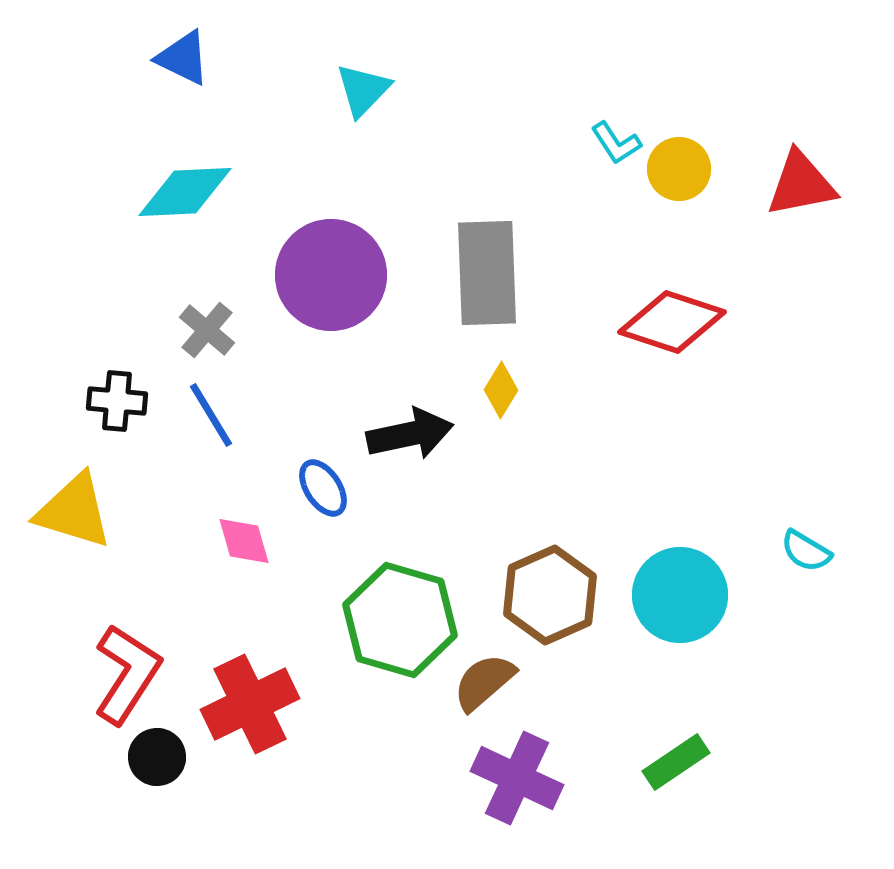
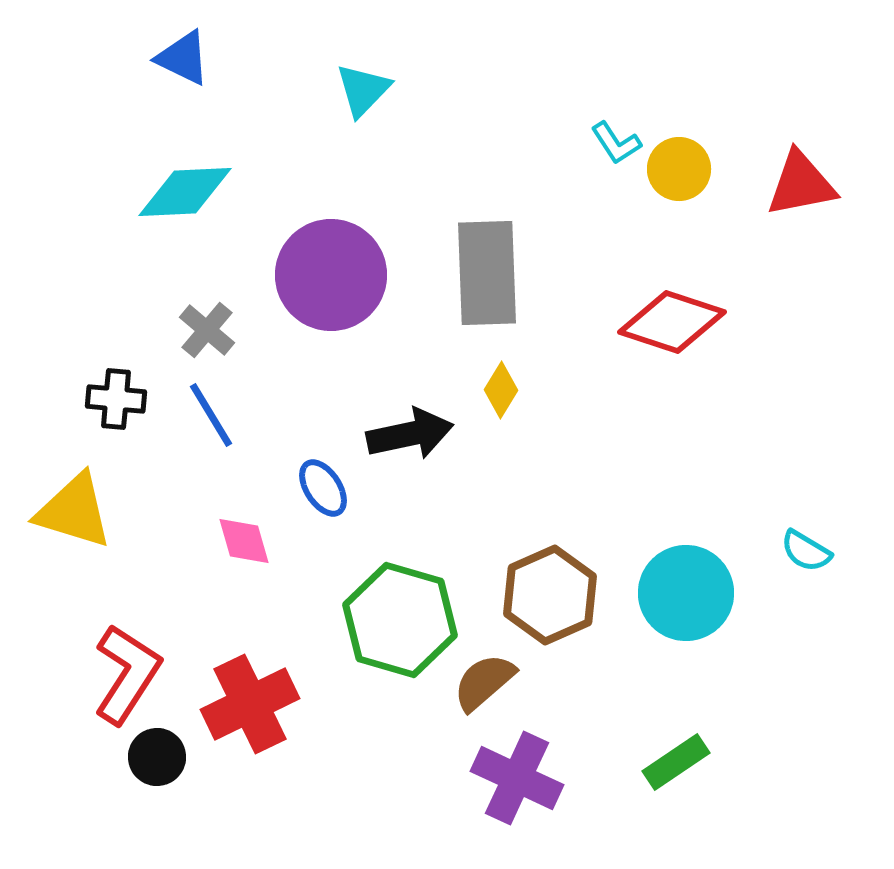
black cross: moved 1 px left, 2 px up
cyan circle: moved 6 px right, 2 px up
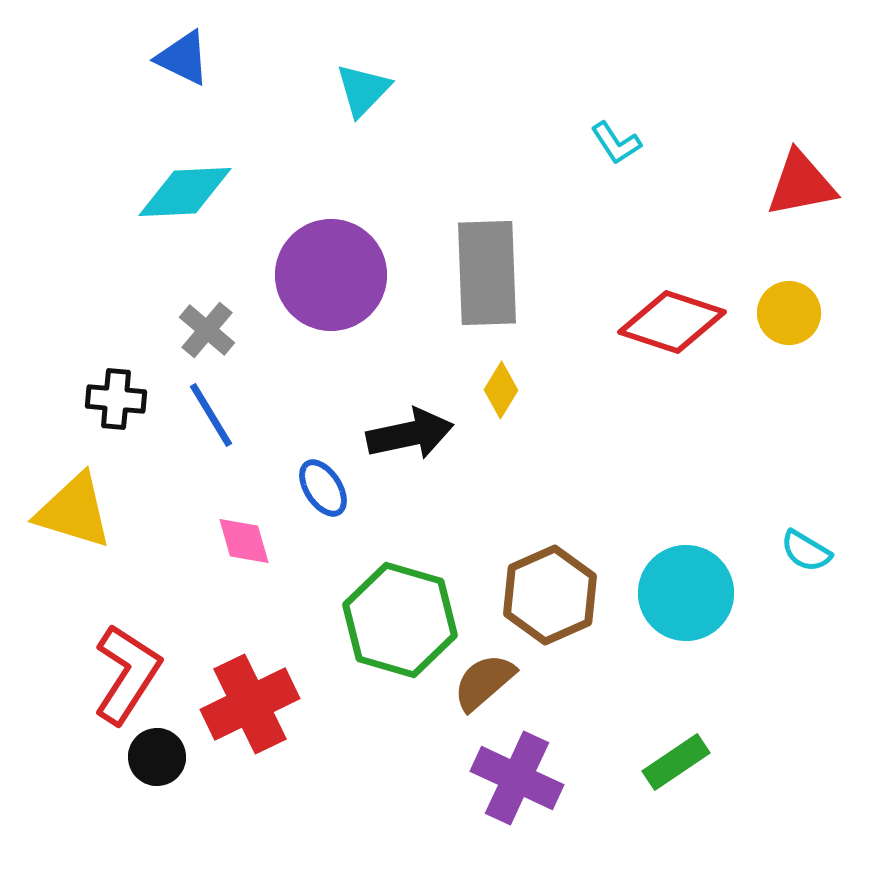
yellow circle: moved 110 px right, 144 px down
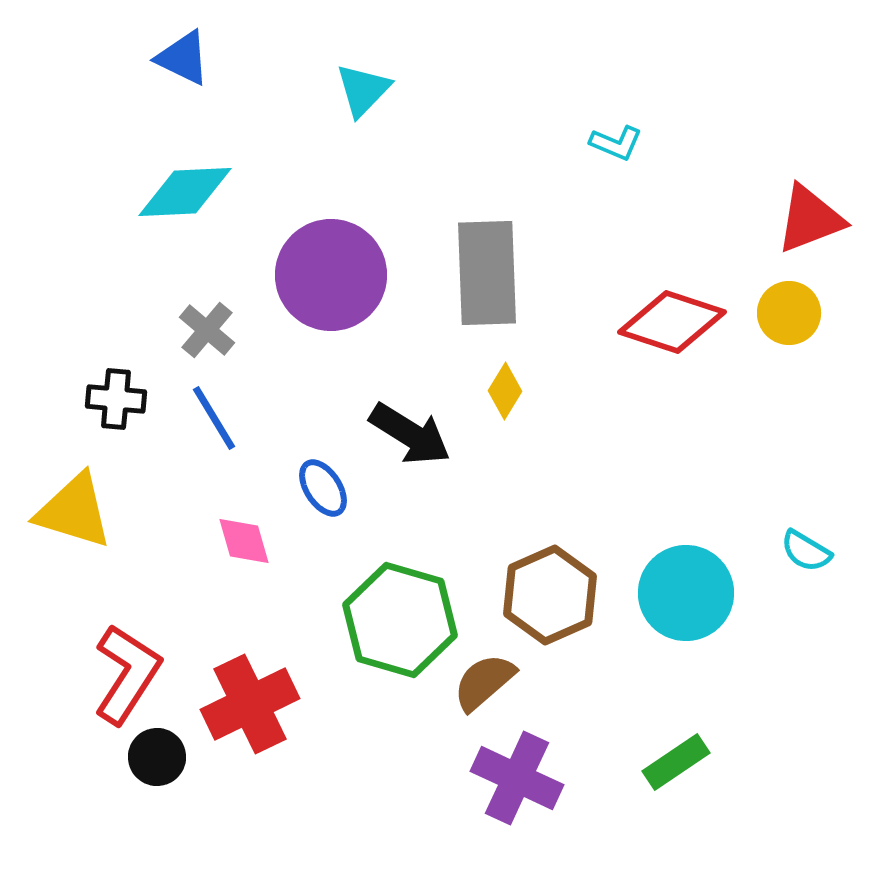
cyan L-shape: rotated 34 degrees counterclockwise
red triangle: moved 9 px right, 35 px down; rotated 10 degrees counterclockwise
yellow diamond: moved 4 px right, 1 px down
blue line: moved 3 px right, 3 px down
black arrow: rotated 44 degrees clockwise
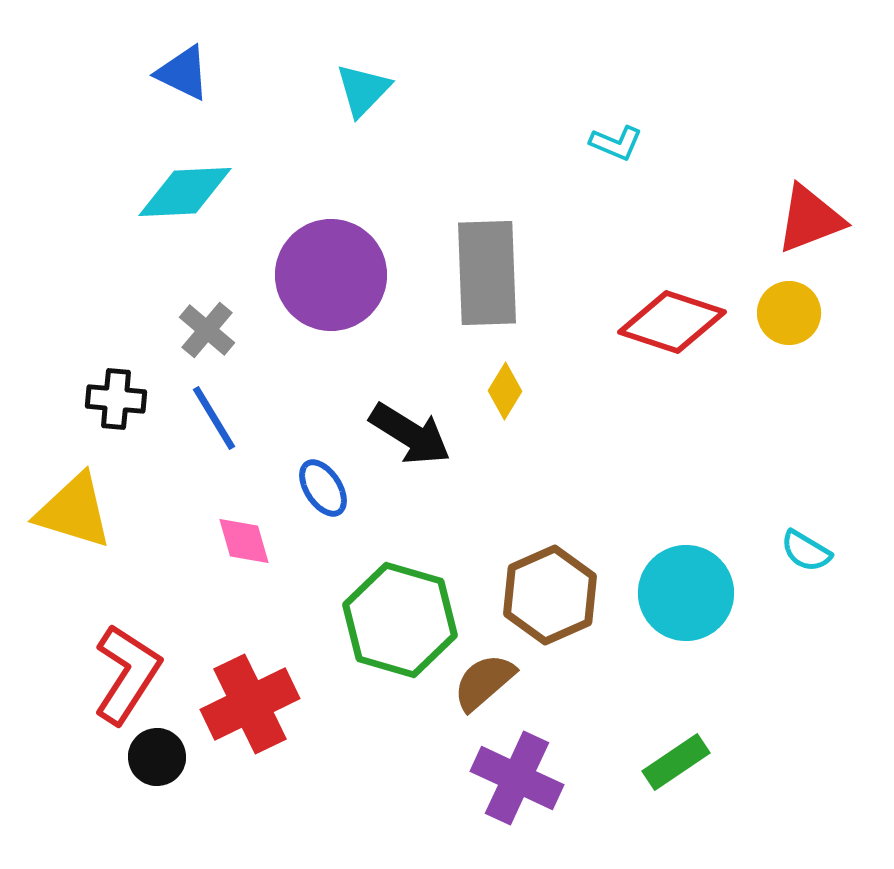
blue triangle: moved 15 px down
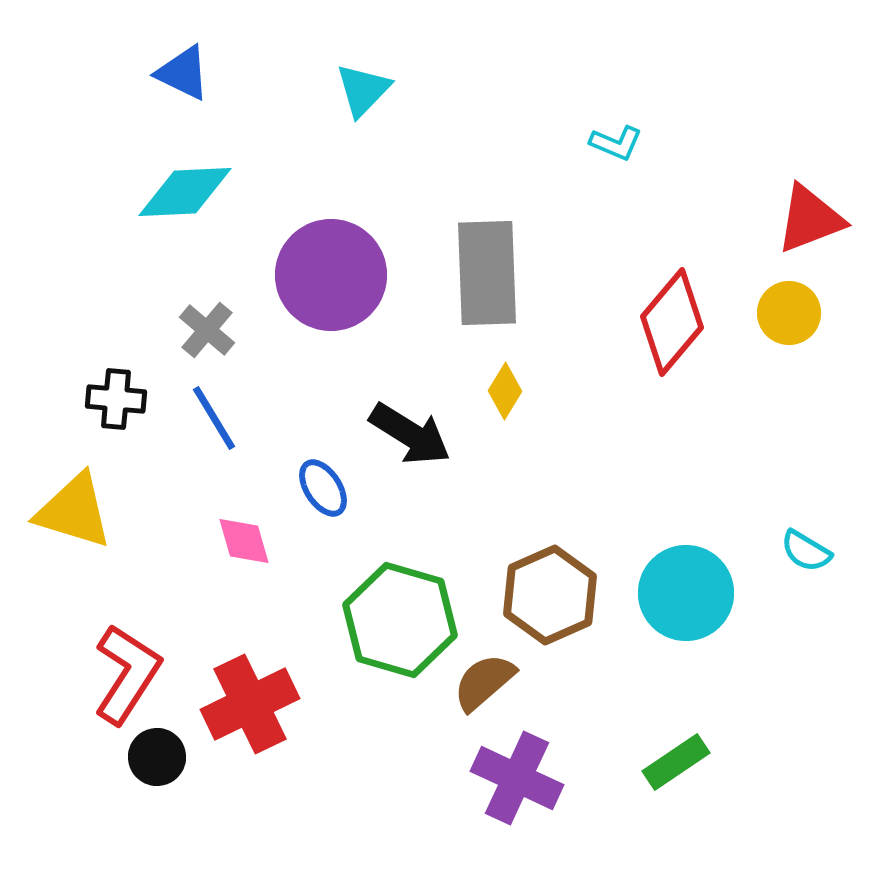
red diamond: rotated 68 degrees counterclockwise
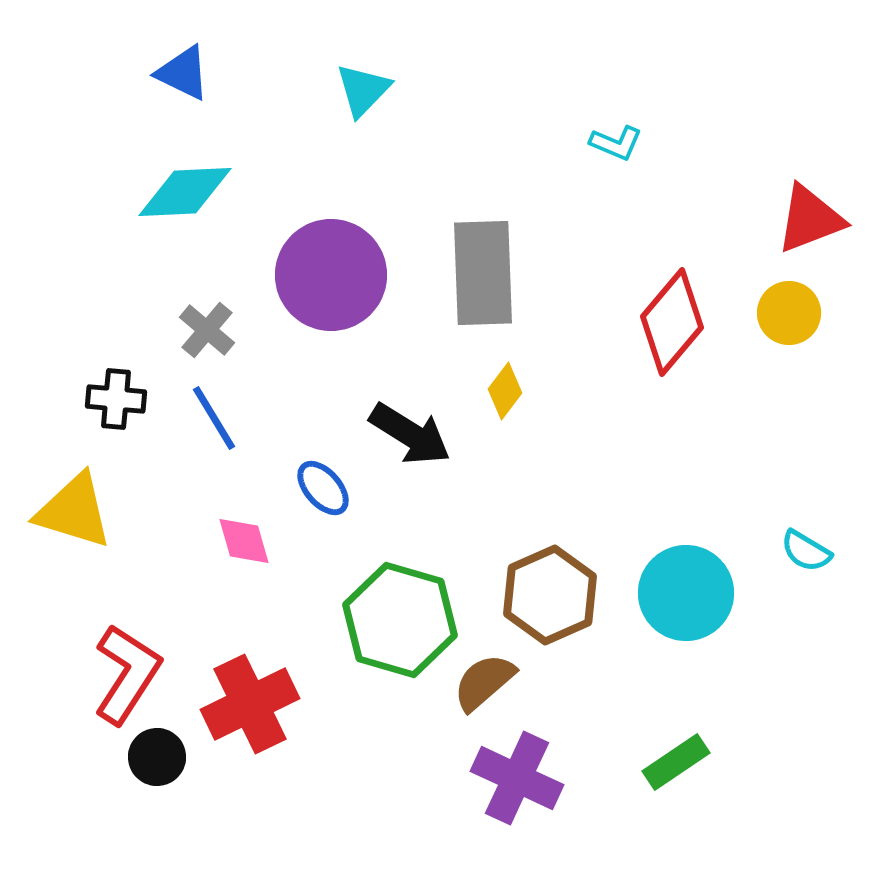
gray rectangle: moved 4 px left
yellow diamond: rotated 6 degrees clockwise
blue ellipse: rotated 8 degrees counterclockwise
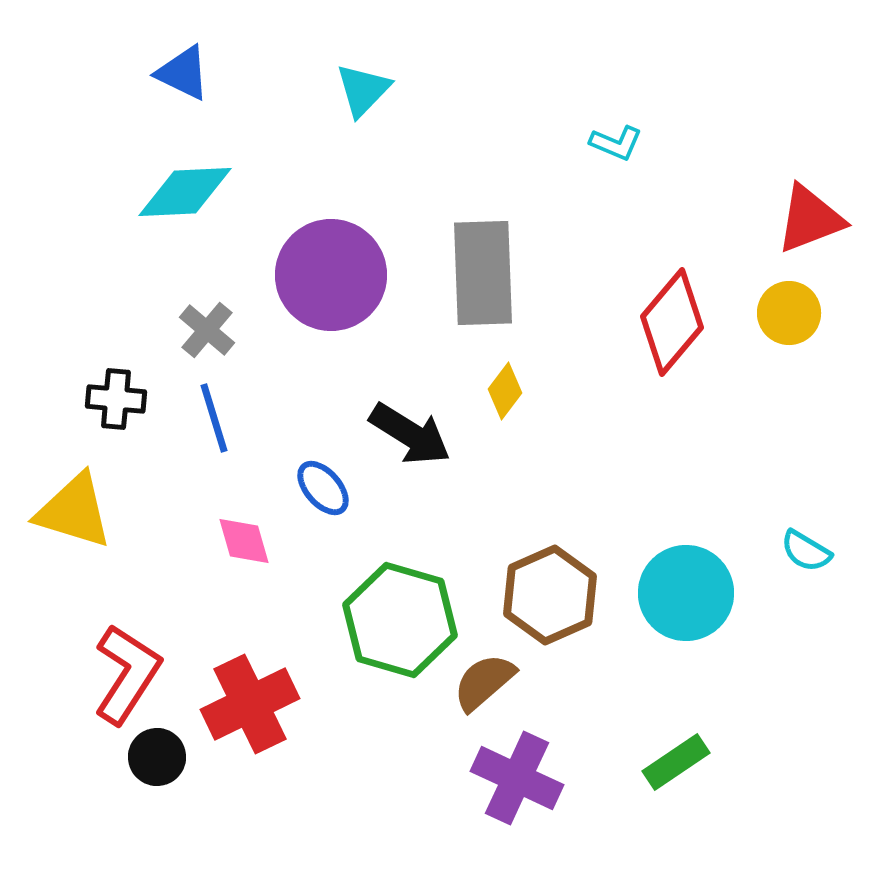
blue line: rotated 14 degrees clockwise
